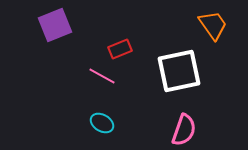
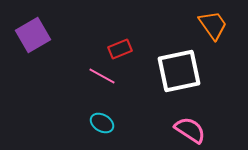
purple square: moved 22 px left, 10 px down; rotated 8 degrees counterclockwise
pink semicircle: moved 6 px right; rotated 76 degrees counterclockwise
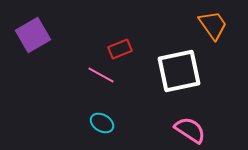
pink line: moved 1 px left, 1 px up
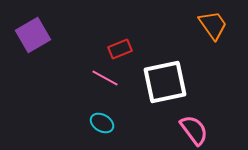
white square: moved 14 px left, 11 px down
pink line: moved 4 px right, 3 px down
pink semicircle: moved 4 px right; rotated 20 degrees clockwise
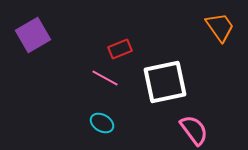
orange trapezoid: moved 7 px right, 2 px down
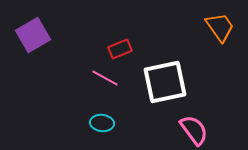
cyan ellipse: rotated 25 degrees counterclockwise
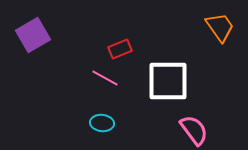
white square: moved 3 px right, 1 px up; rotated 12 degrees clockwise
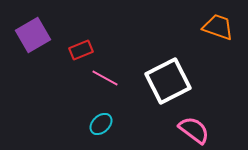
orange trapezoid: moved 2 px left; rotated 36 degrees counterclockwise
red rectangle: moved 39 px left, 1 px down
white square: rotated 27 degrees counterclockwise
cyan ellipse: moved 1 px left, 1 px down; rotated 50 degrees counterclockwise
pink semicircle: rotated 16 degrees counterclockwise
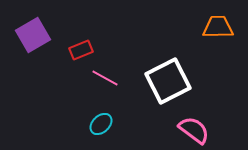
orange trapezoid: rotated 20 degrees counterclockwise
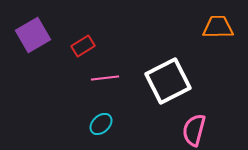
red rectangle: moved 2 px right, 4 px up; rotated 10 degrees counterclockwise
pink line: rotated 36 degrees counterclockwise
pink semicircle: rotated 112 degrees counterclockwise
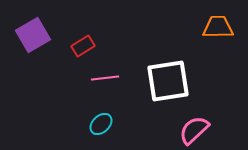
white square: rotated 18 degrees clockwise
pink semicircle: rotated 32 degrees clockwise
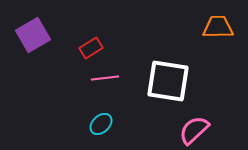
red rectangle: moved 8 px right, 2 px down
white square: rotated 18 degrees clockwise
